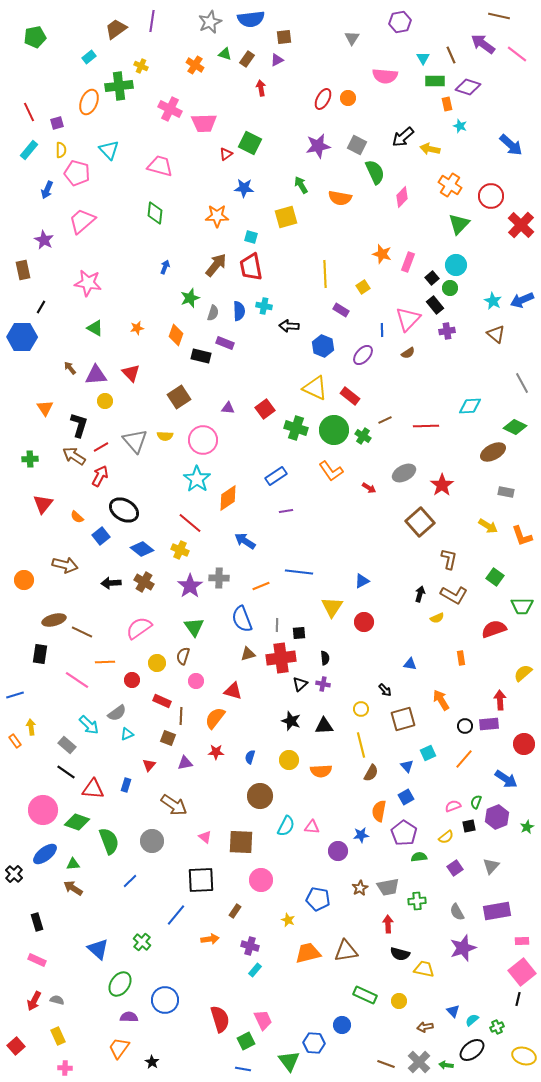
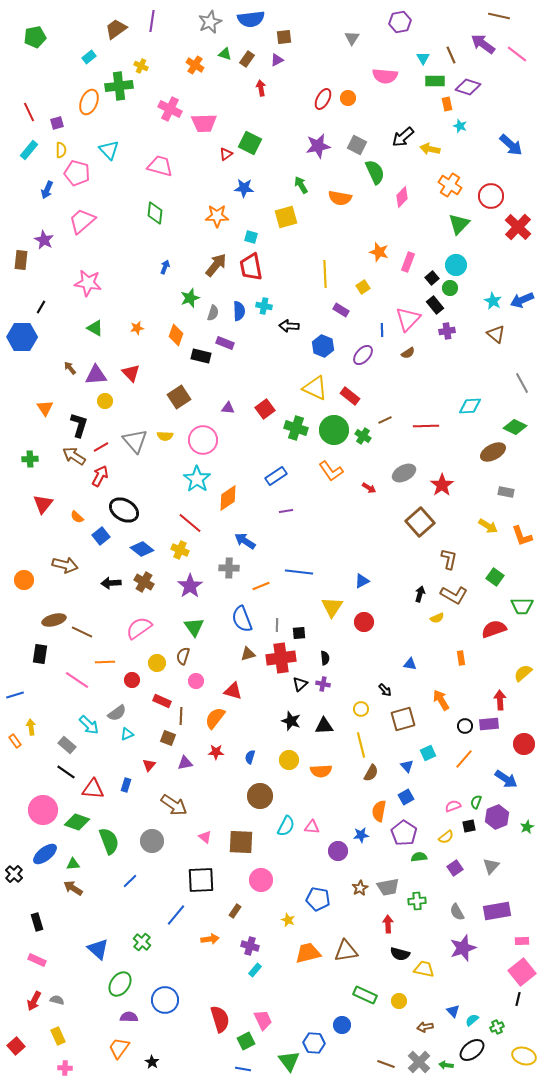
red cross at (521, 225): moved 3 px left, 2 px down
orange star at (382, 254): moved 3 px left, 2 px up
brown rectangle at (23, 270): moved 2 px left, 10 px up; rotated 18 degrees clockwise
gray cross at (219, 578): moved 10 px right, 10 px up
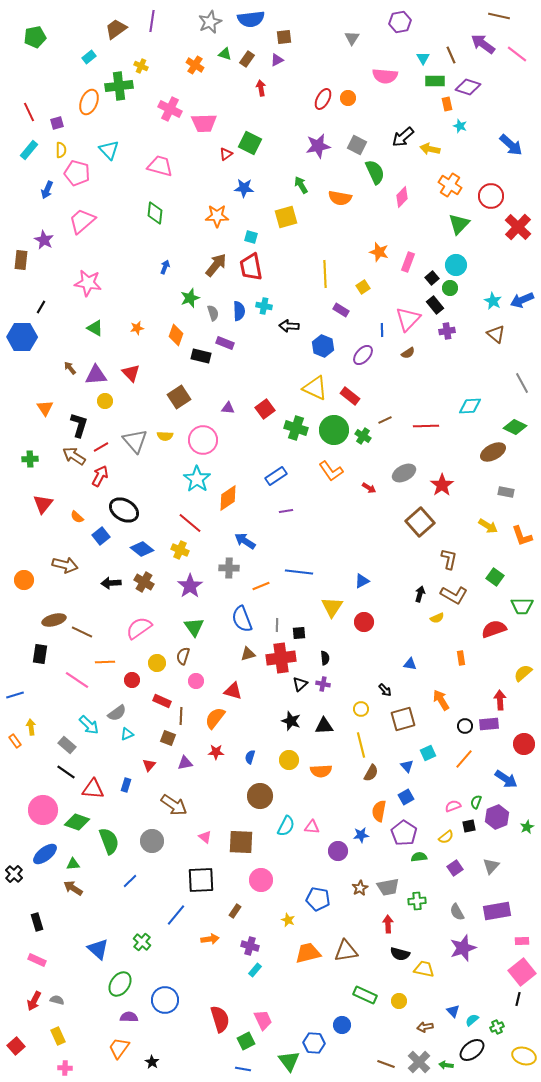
gray semicircle at (213, 313): rotated 35 degrees counterclockwise
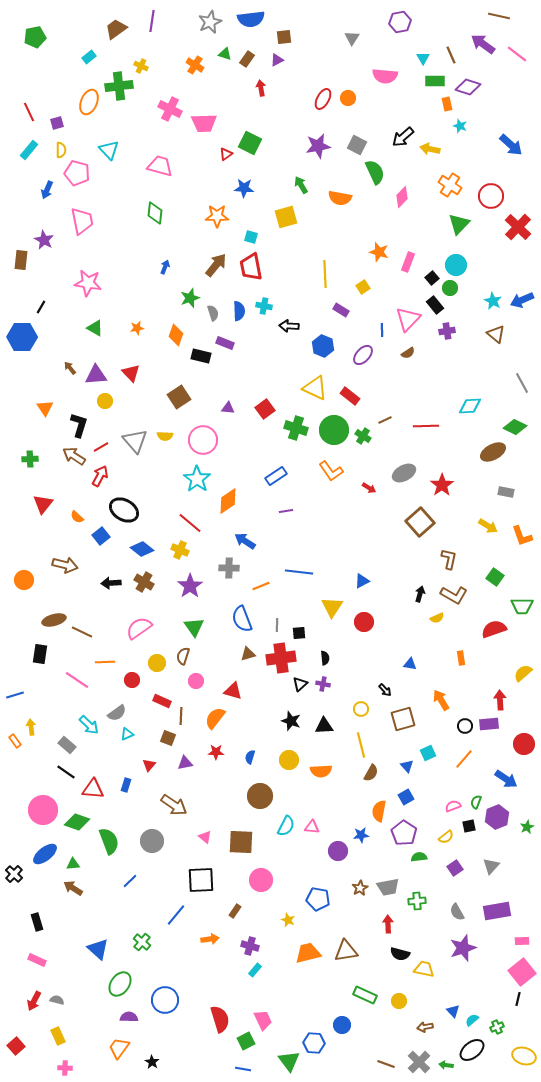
pink trapezoid at (82, 221): rotated 120 degrees clockwise
orange diamond at (228, 498): moved 3 px down
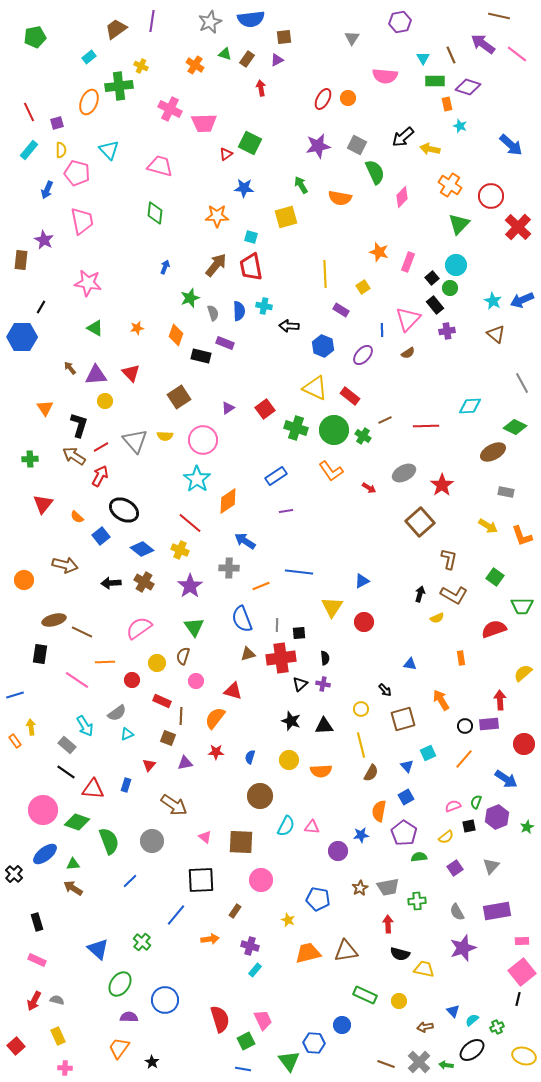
purple triangle at (228, 408): rotated 40 degrees counterclockwise
cyan arrow at (89, 725): moved 4 px left, 1 px down; rotated 15 degrees clockwise
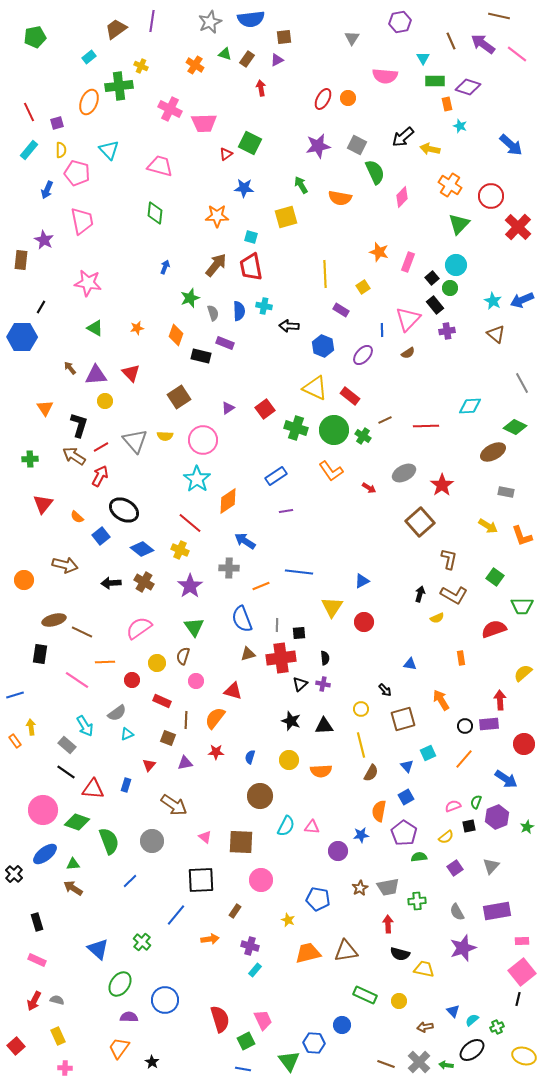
brown line at (451, 55): moved 14 px up
brown line at (181, 716): moved 5 px right, 4 px down
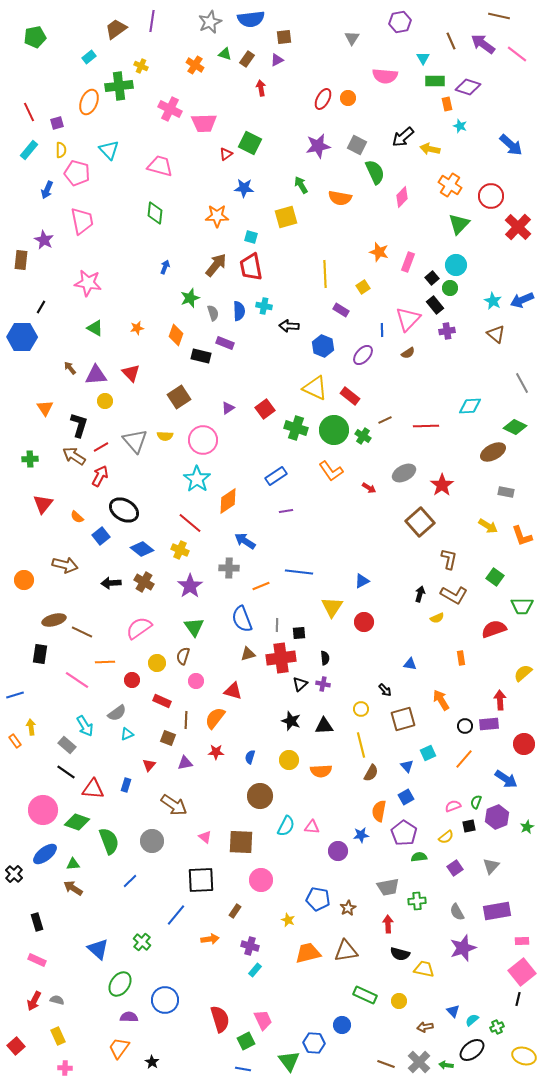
brown star at (360, 888): moved 12 px left, 20 px down
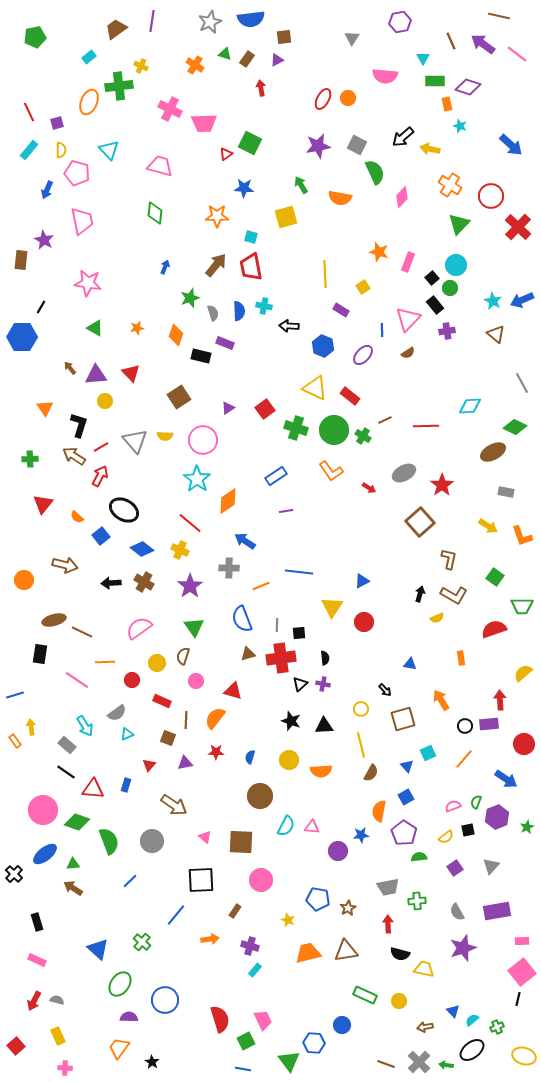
black square at (469, 826): moved 1 px left, 4 px down
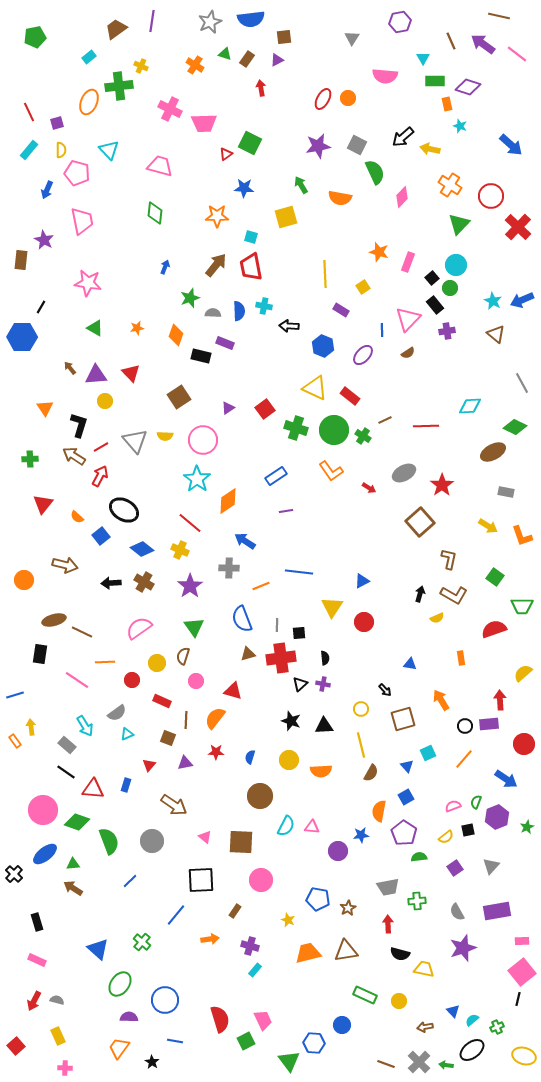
gray semicircle at (213, 313): rotated 70 degrees counterclockwise
blue line at (243, 1069): moved 68 px left, 28 px up
